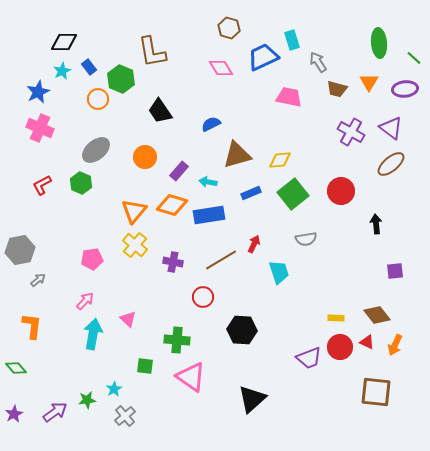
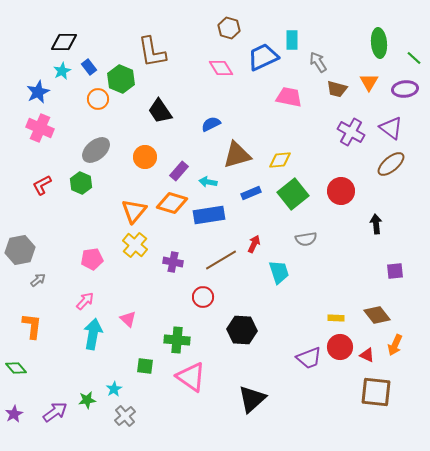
cyan rectangle at (292, 40): rotated 18 degrees clockwise
orange diamond at (172, 205): moved 2 px up
red triangle at (367, 342): moved 13 px down
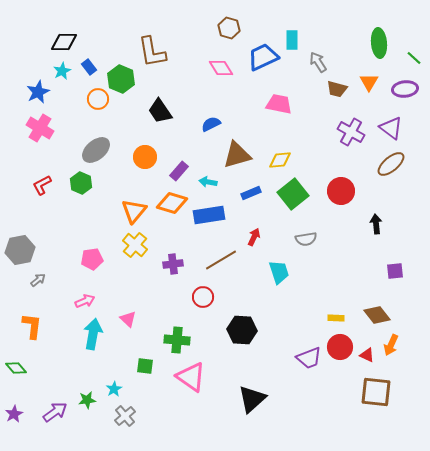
pink trapezoid at (289, 97): moved 10 px left, 7 px down
pink cross at (40, 128): rotated 8 degrees clockwise
red arrow at (254, 244): moved 7 px up
purple cross at (173, 262): moved 2 px down; rotated 18 degrees counterclockwise
pink arrow at (85, 301): rotated 24 degrees clockwise
orange arrow at (395, 345): moved 4 px left
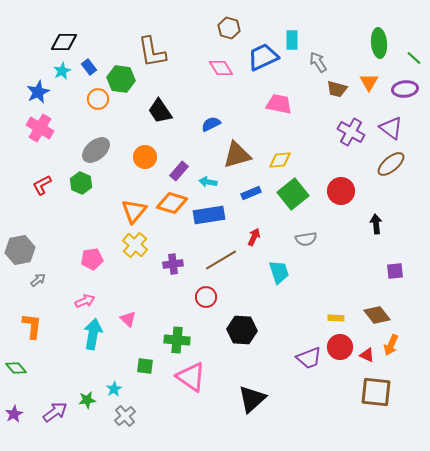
green hexagon at (121, 79): rotated 16 degrees counterclockwise
red circle at (203, 297): moved 3 px right
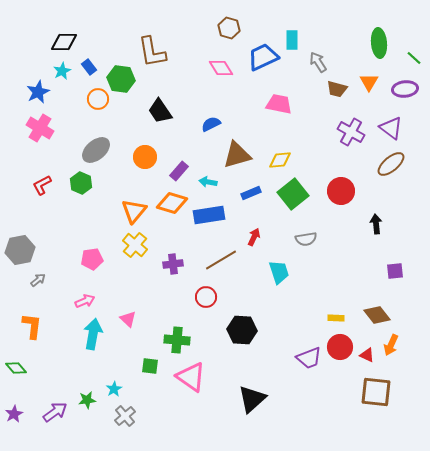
green square at (145, 366): moved 5 px right
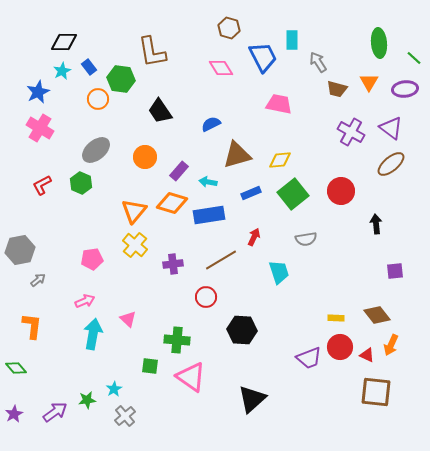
blue trapezoid at (263, 57): rotated 88 degrees clockwise
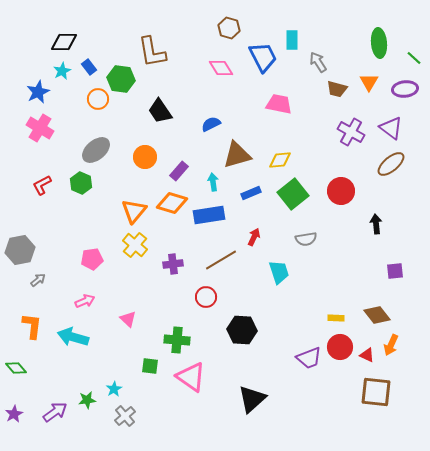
cyan arrow at (208, 182): moved 5 px right; rotated 72 degrees clockwise
cyan arrow at (93, 334): moved 20 px left, 3 px down; rotated 84 degrees counterclockwise
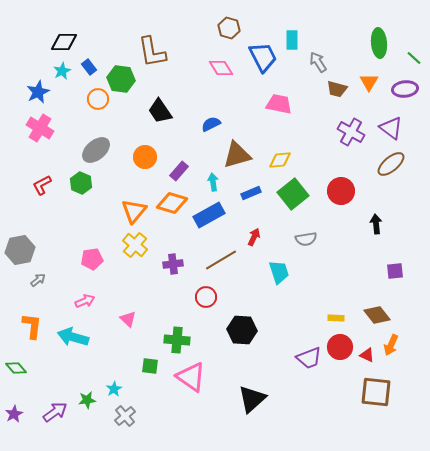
blue rectangle at (209, 215): rotated 20 degrees counterclockwise
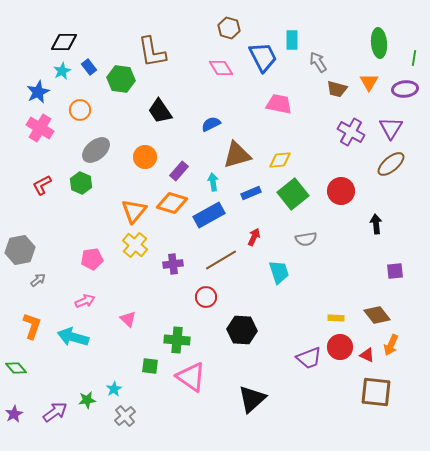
green line at (414, 58): rotated 56 degrees clockwise
orange circle at (98, 99): moved 18 px left, 11 px down
purple triangle at (391, 128): rotated 25 degrees clockwise
orange L-shape at (32, 326): rotated 12 degrees clockwise
